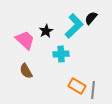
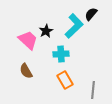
black semicircle: moved 4 px up
pink trapezoid: moved 3 px right
orange rectangle: moved 12 px left, 6 px up; rotated 30 degrees clockwise
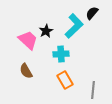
black semicircle: moved 1 px right, 1 px up
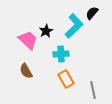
orange rectangle: moved 1 px right, 1 px up
gray line: rotated 18 degrees counterclockwise
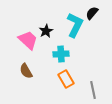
cyan L-shape: moved 1 px right, 1 px up; rotated 20 degrees counterclockwise
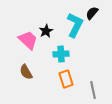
brown semicircle: moved 1 px down
orange rectangle: rotated 12 degrees clockwise
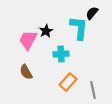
cyan L-shape: moved 4 px right, 3 px down; rotated 20 degrees counterclockwise
pink trapezoid: rotated 105 degrees counterclockwise
orange rectangle: moved 2 px right, 3 px down; rotated 60 degrees clockwise
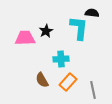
black semicircle: rotated 56 degrees clockwise
pink trapezoid: moved 3 px left, 2 px up; rotated 60 degrees clockwise
cyan cross: moved 5 px down
brown semicircle: moved 16 px right, 8 px down
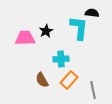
orange rectangle: moved 1 px right, 2 px up
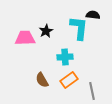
black semicircle: moved 1 px right, 2 px down
cyan cross: moved 4 px right, 2 px up
orange rectangle: rotated 12 degrees clockwise
gray line: moved 1 px left, 1 px down
